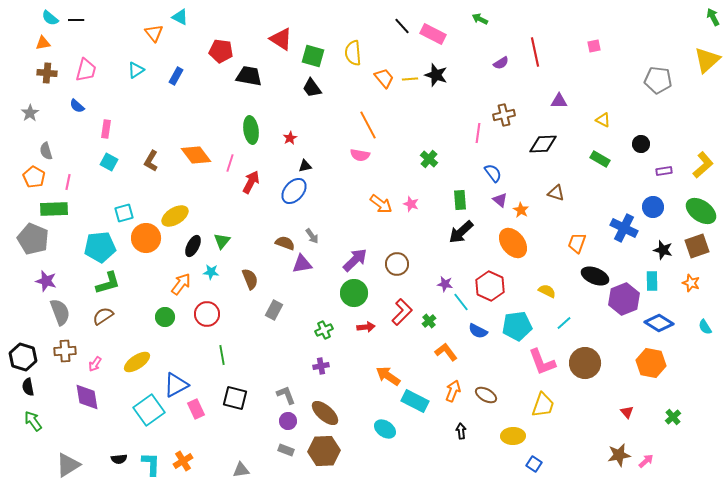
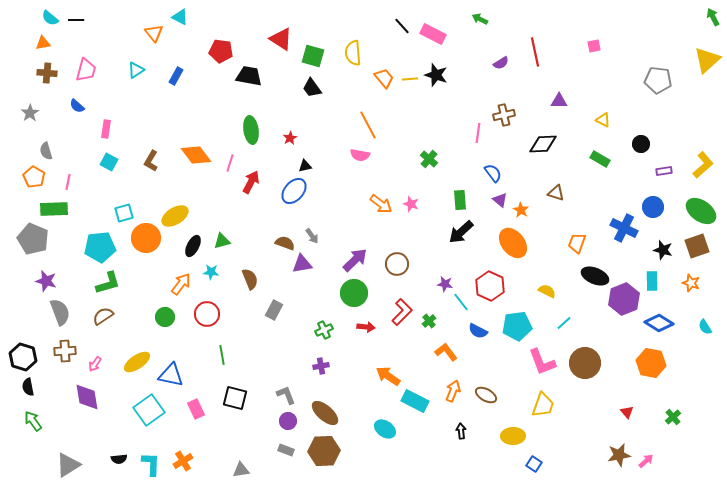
green triangle at (222, 241): rotated 36 degrees clockwise
red arrow at (366, 327): rotated 12 degrees clockwise
blue triangle at (176, 385): moved 5 px left, 10 px up; rotated 40 degrees clockwise
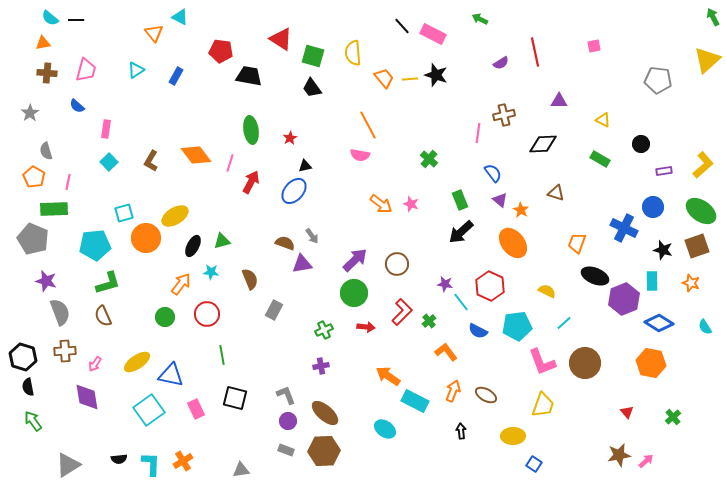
cyan square at (109, 162): rotated 18 degrees clockwise
green rectangle at (460, 200): rotated 18 degrees counterclockwise
cyan pentagon at (100, 247): moved 5 px left, 2 px up
brown semicircle at (103, 316): rotated 80 degrees counterclockwise
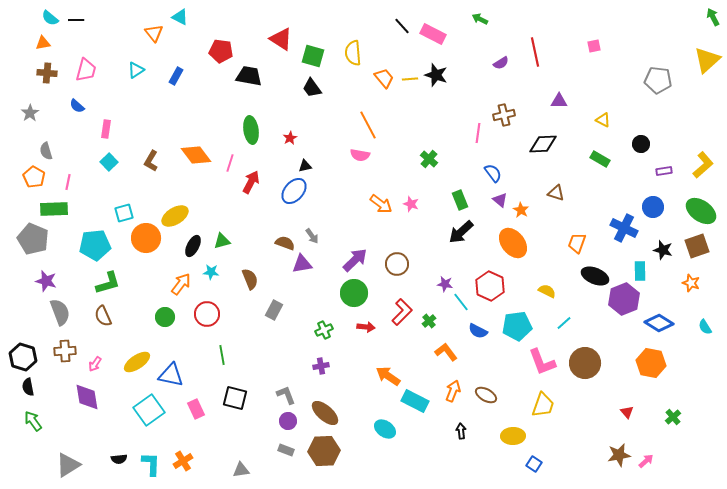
cyan rectangle at (652, 281): moved 12 px left, 10 px up
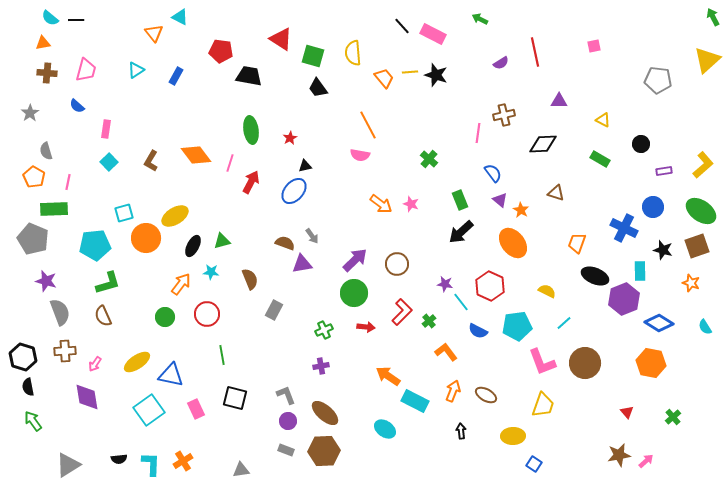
yellow line at (410, 79): moved 7 px up
black trapezoid at (312, 88): moved 6 px right
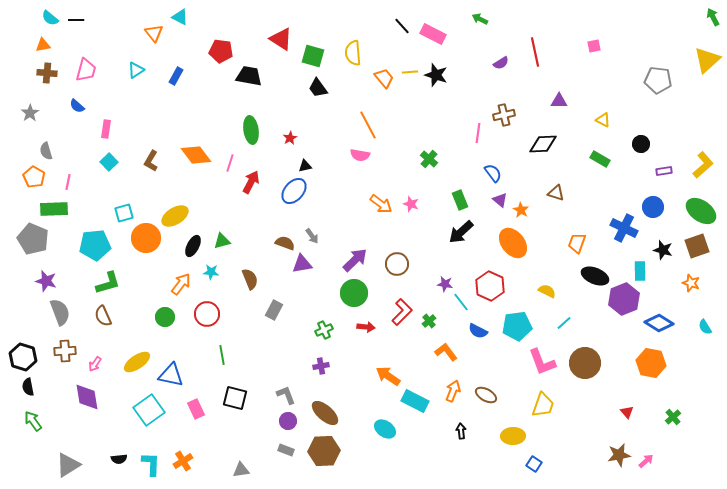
orange triangle at (43, 43): moved 2 px down
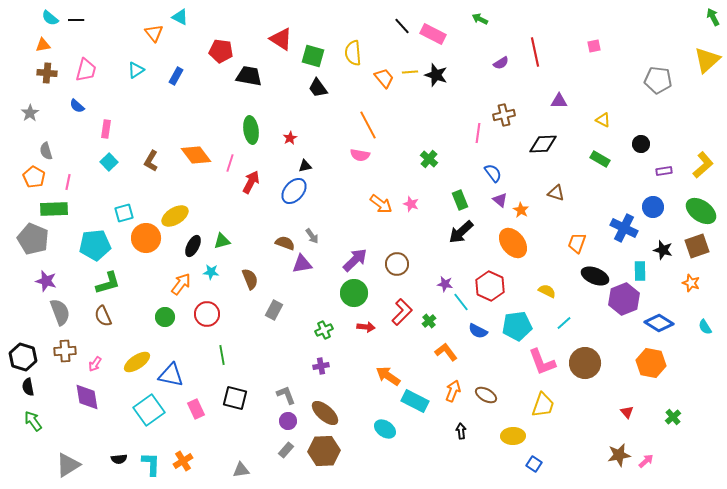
gray rectangle at (286, 450): rotated 70 degrees counterclockwise
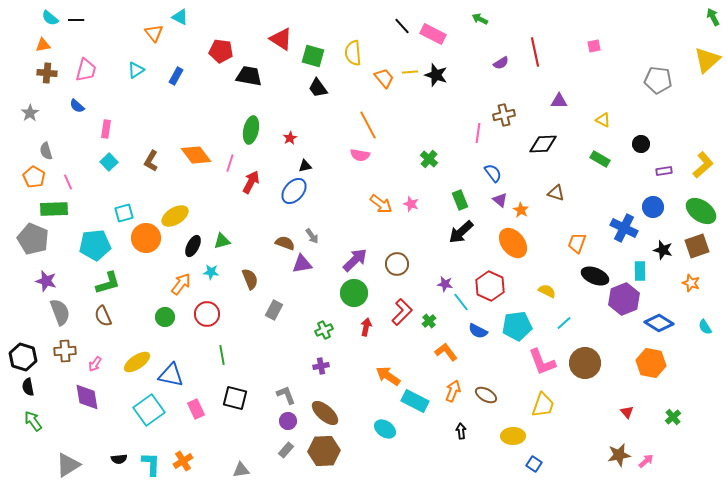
green ellipse at (251, 130): rotated 20 degrees clockwise
pink line at (68, 182): rotated 35 degrees counterclockwise
red arrow at (366, 327): rotated 84 degrees counterclockwise
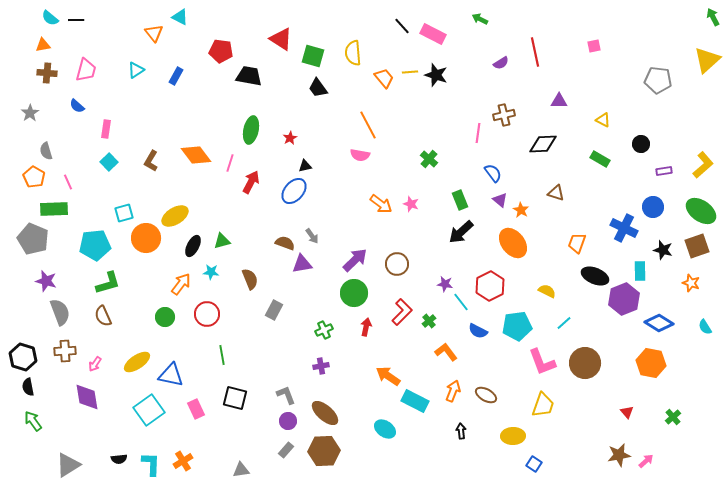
red hexagon at (490, 286): rotated 8 degrees clockwise
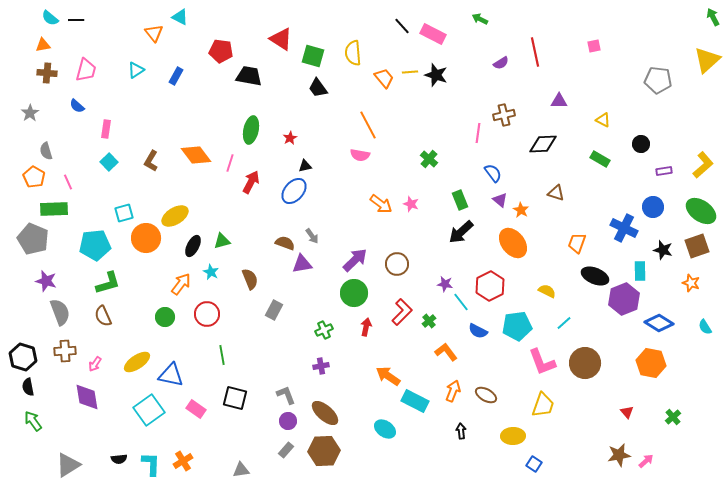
cyan star at (211, 272): rotated 21 degrees clockwise
pink rectangle at (196, 409): rotated 30 degrees counterclockwise
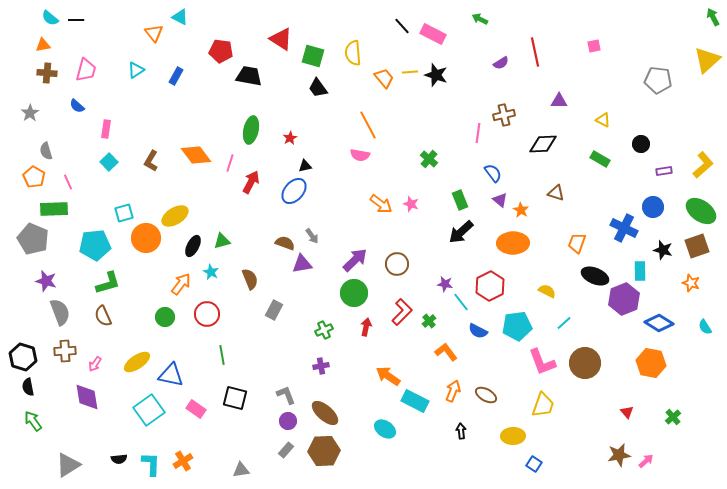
orange ellipse at (513, 243): rotated 52 degrees counterclockwise
